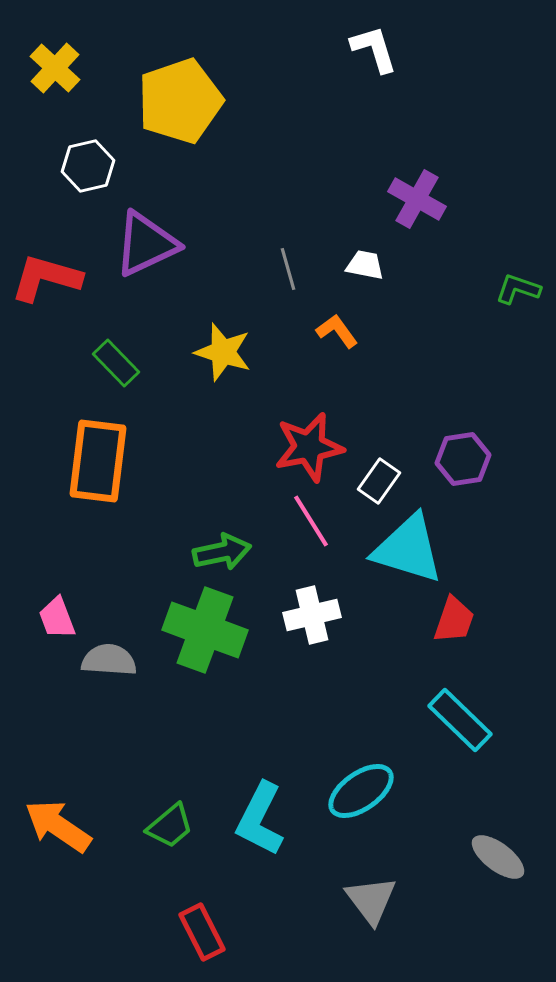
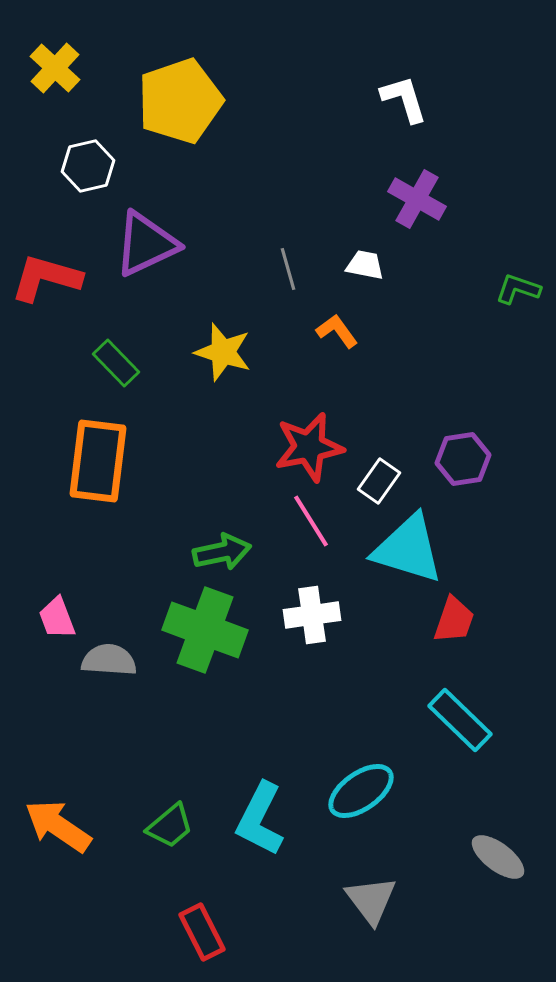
white L-shape: moved 30 px right, 50 px down
white cross: rotated 6 degrees clockwise
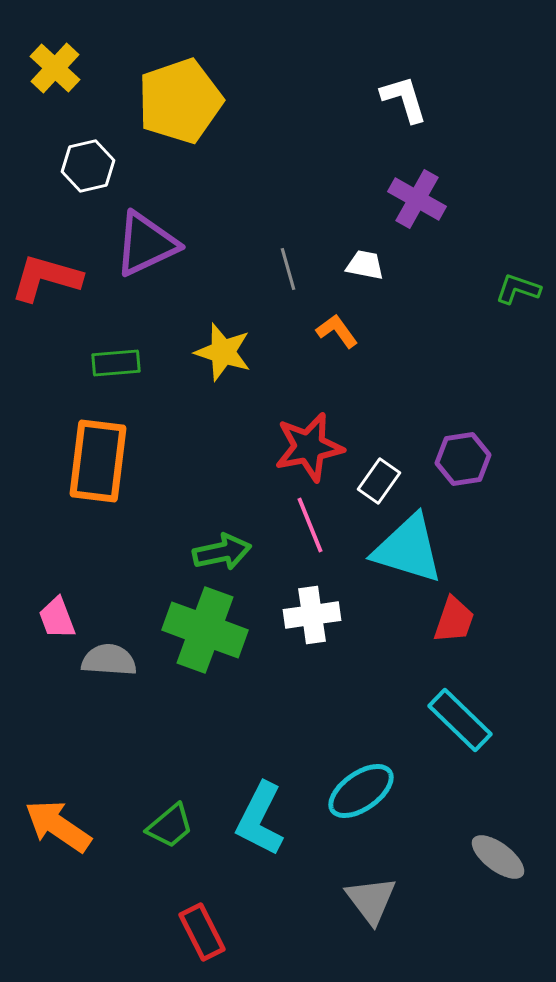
green rectangle: rotated 51 degrees counterclockwise
pink line: moved 1 px left, 4 px down; rotated 10 degrees clockwise
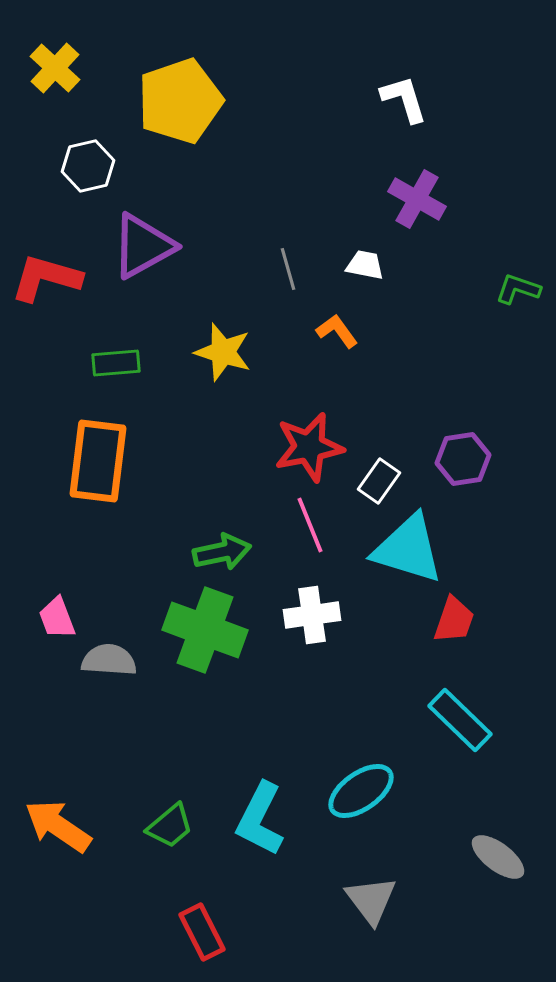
purple triangle: moved 3 px left, 2 px down; rotated 4 degrees counterclockwise
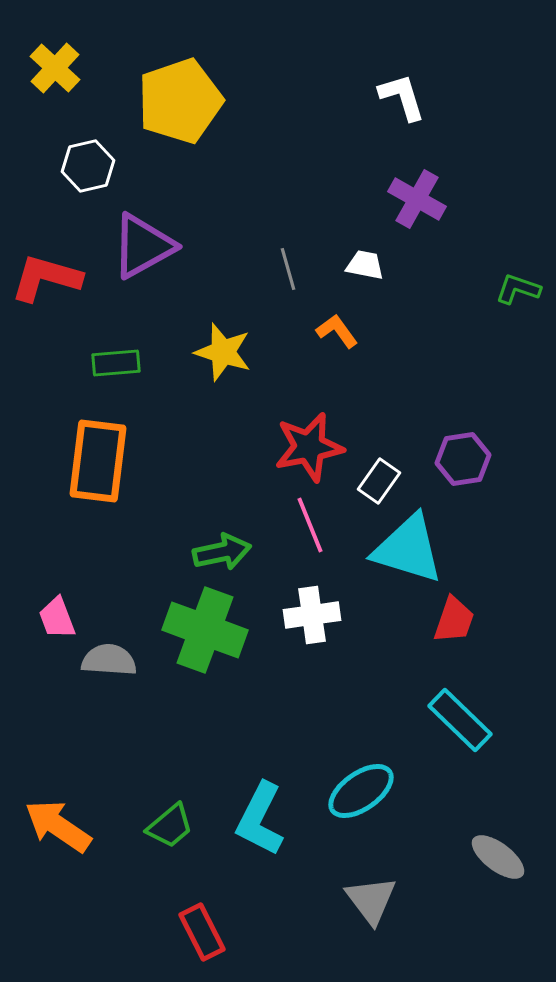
white L-shape: moved 2 px left, 2 px up
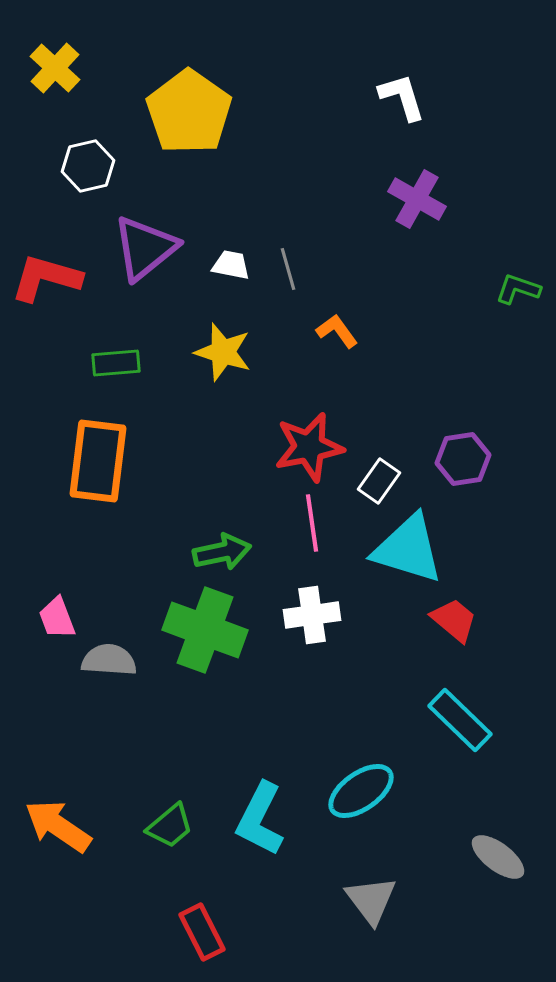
yellow pentagon: moved 9 px right, 11 px down; rotated 18 degrees counterclockwise
purple triangle: moved 2 px right, 2 px down; rotated 10 degrees counterclockwise
white trapezoid: moved 134 px left
pink line: moved 2 px right, 2 px up; rotated 14 degrees clockwise
red trapezoid: rotated 69 degrees counterclockwise
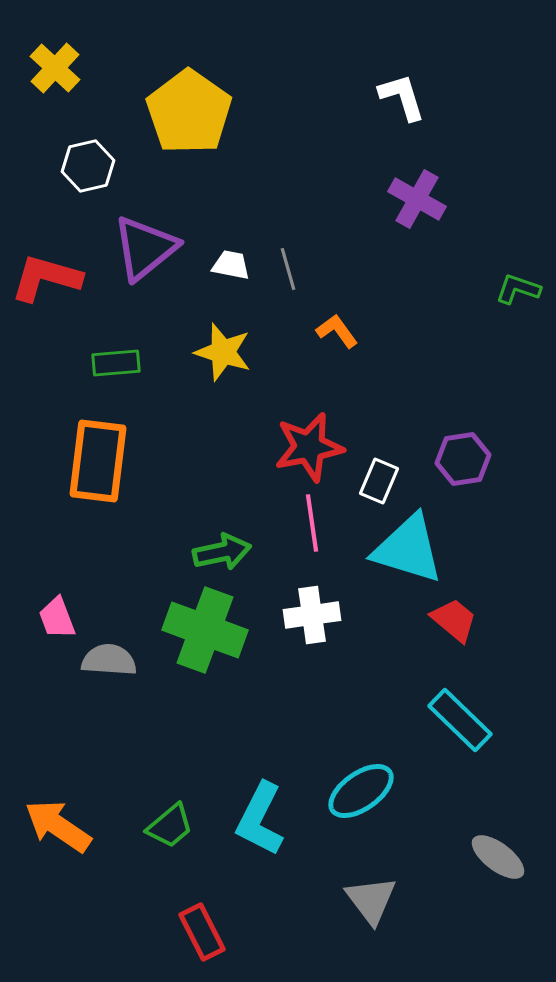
white rectangle: rotated 12 degrees counterclockwise
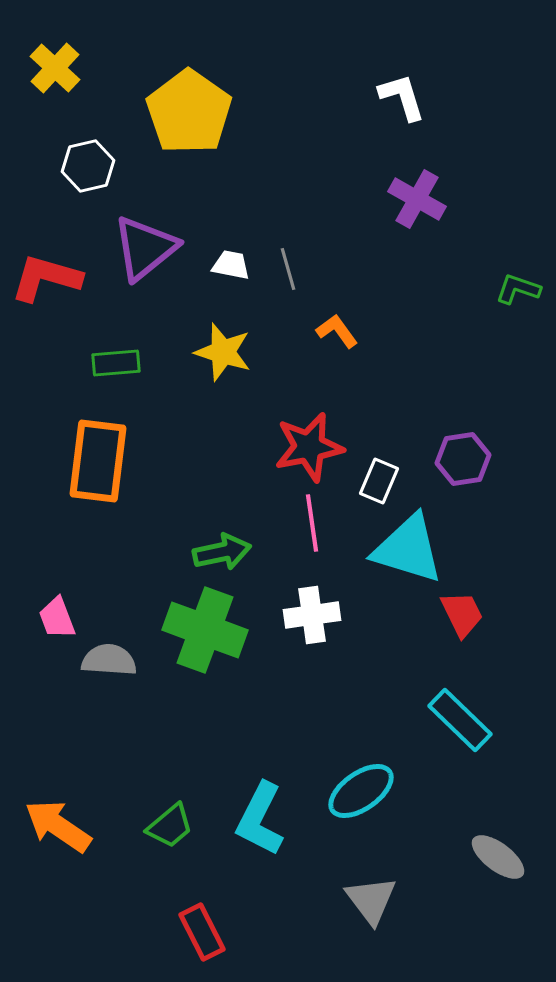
red trapezoid: moved 8 px right, 6 px up; rotated 24 degrees clockwise
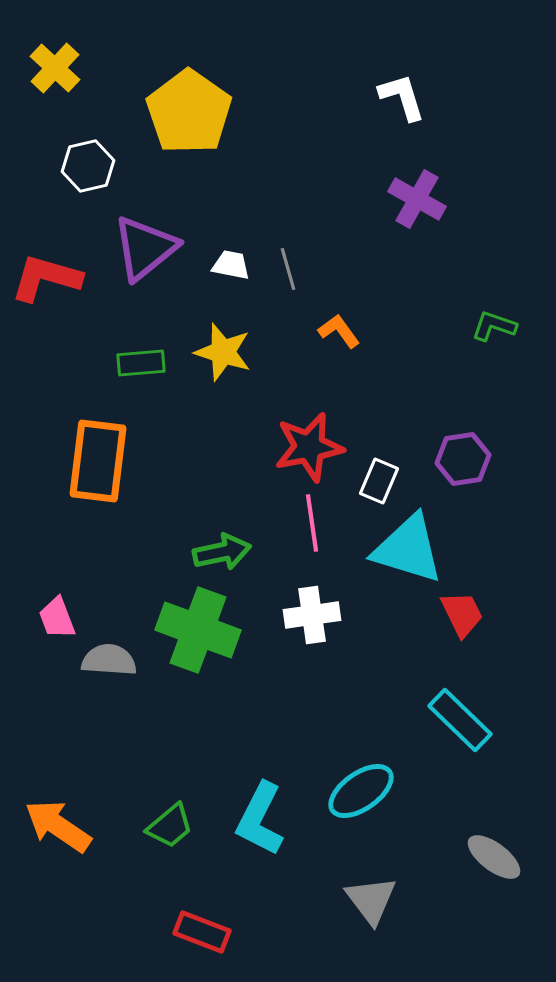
green L-shape: moved 24 px left, 37 px down
orange L-shape: moved 2 px right
green rectangle: moved 25 px right
green cross: moved 7 px left
gray ellipse: moved 4 px left
red rectangle: rotated 42 degrees counterclockwise
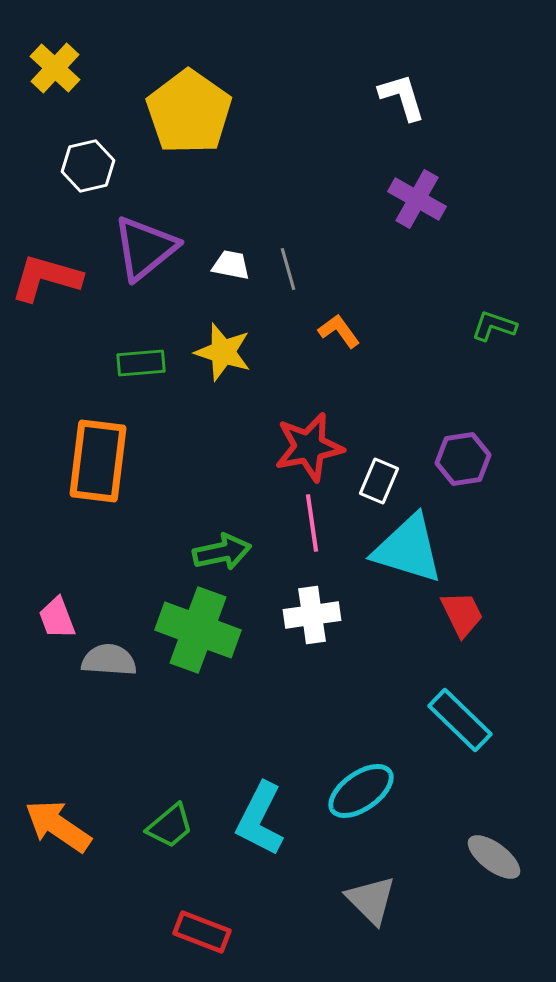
gray triangle: rotated 8 degrees counterclockwise
